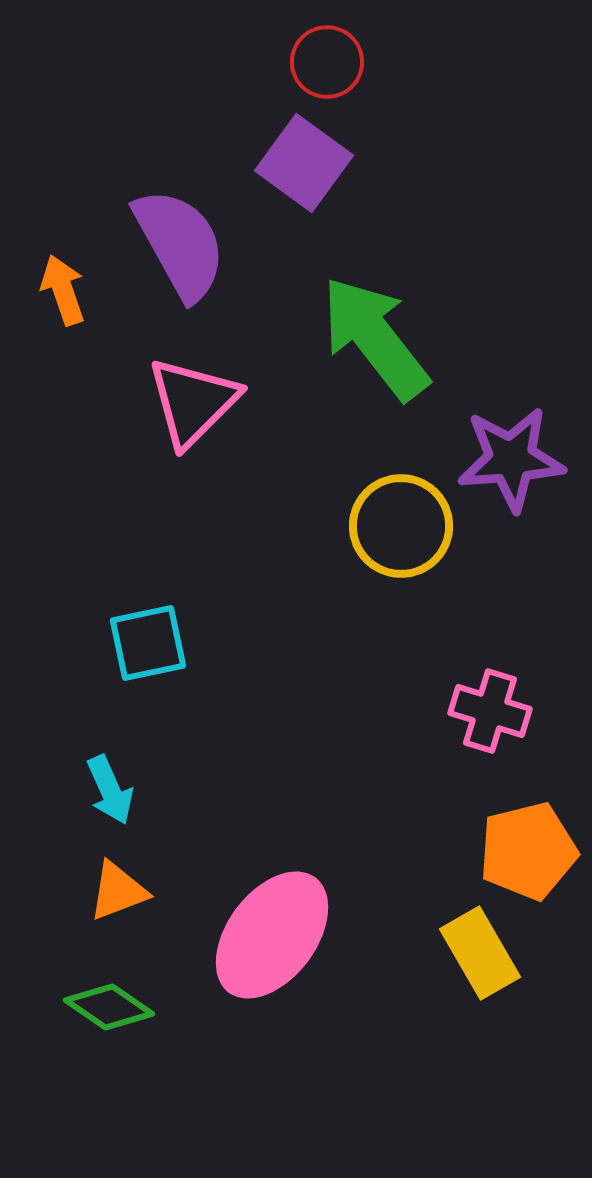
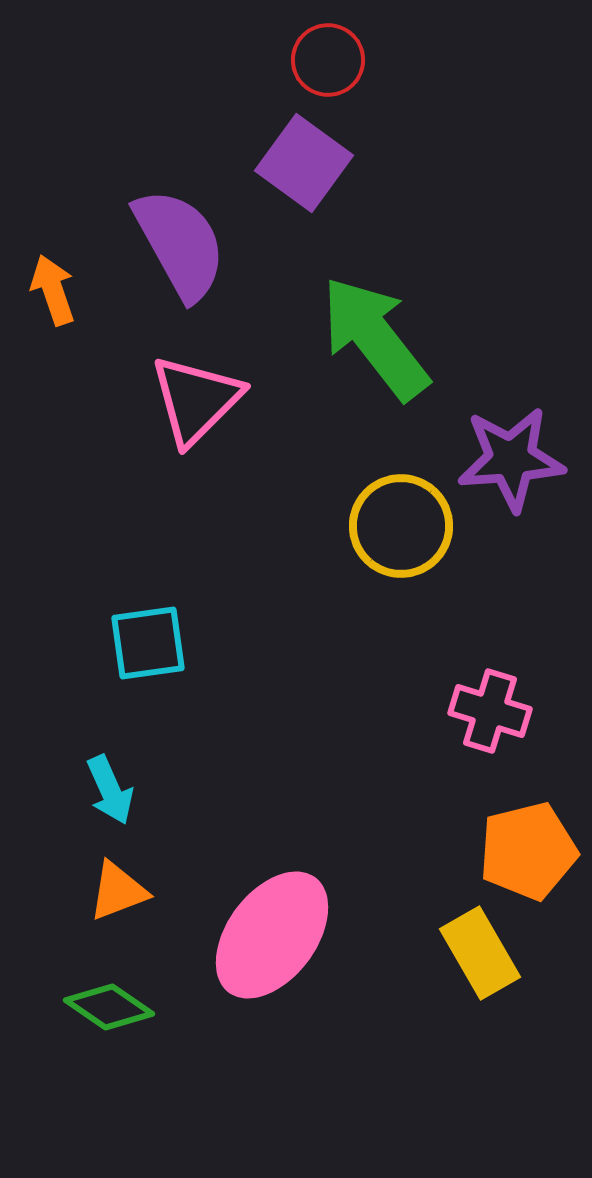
red circle: moved 1 px right, 2 px up
orange arrow: moved 10 px left
pink triangle: moved 3 px right, 2 px up
cyan square: rotated 4 degrees clockwise
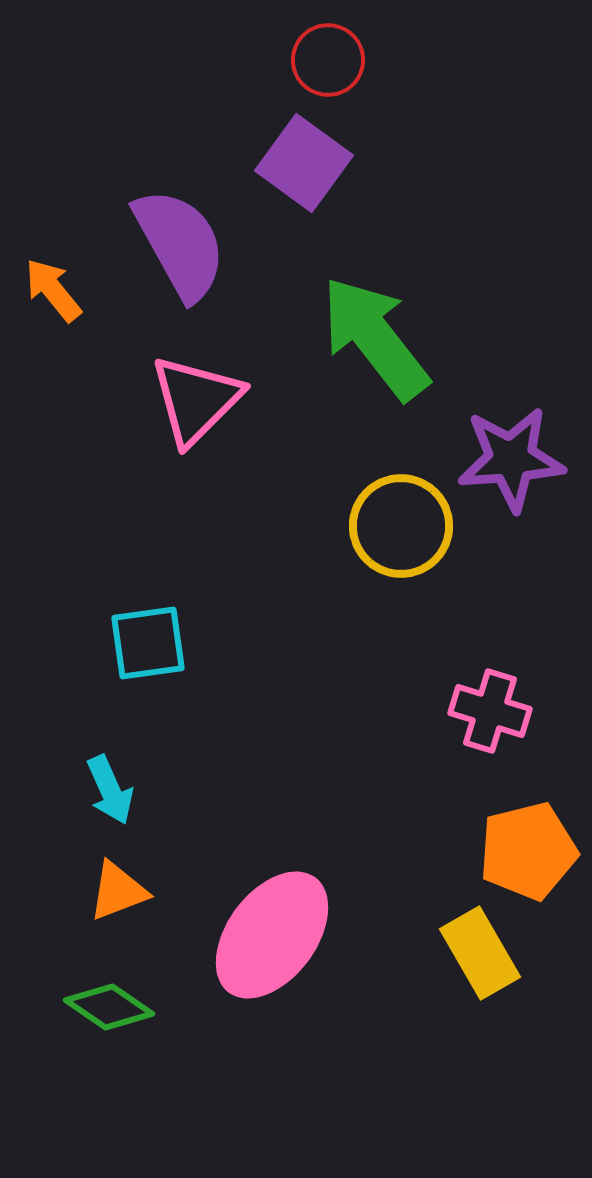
orange arrow: rotated 20 degrees counterclockwise
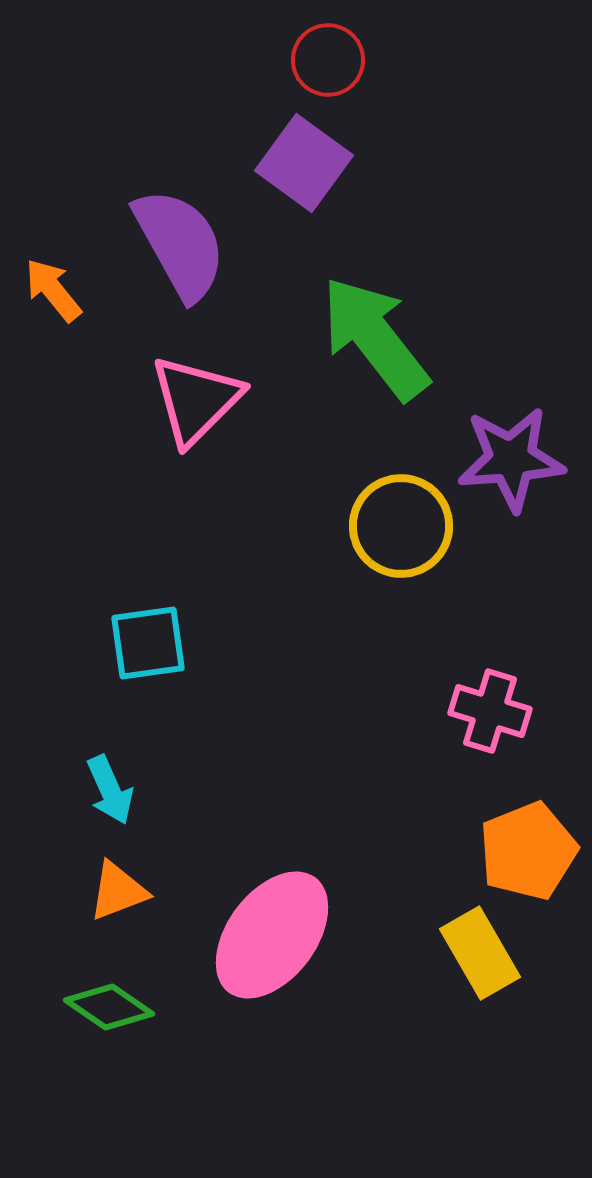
orange pentagon: rotated 8 degrees counterclockwise
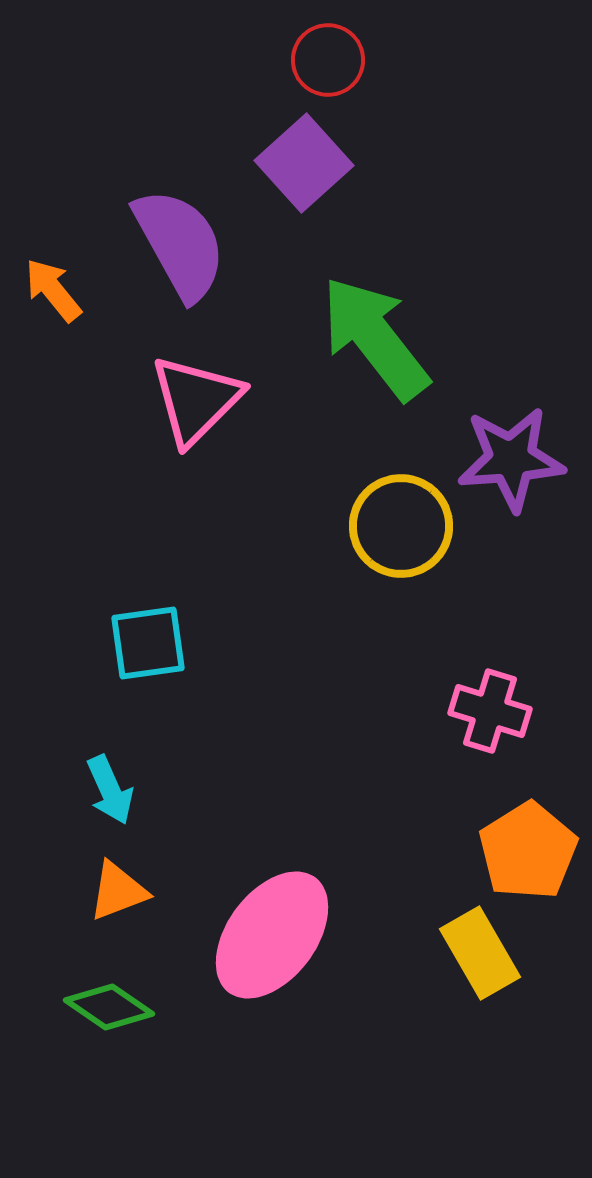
purple square: rotated 12 degrees clockwise
orange pentagon: rotated 10 degrees counterclockwise
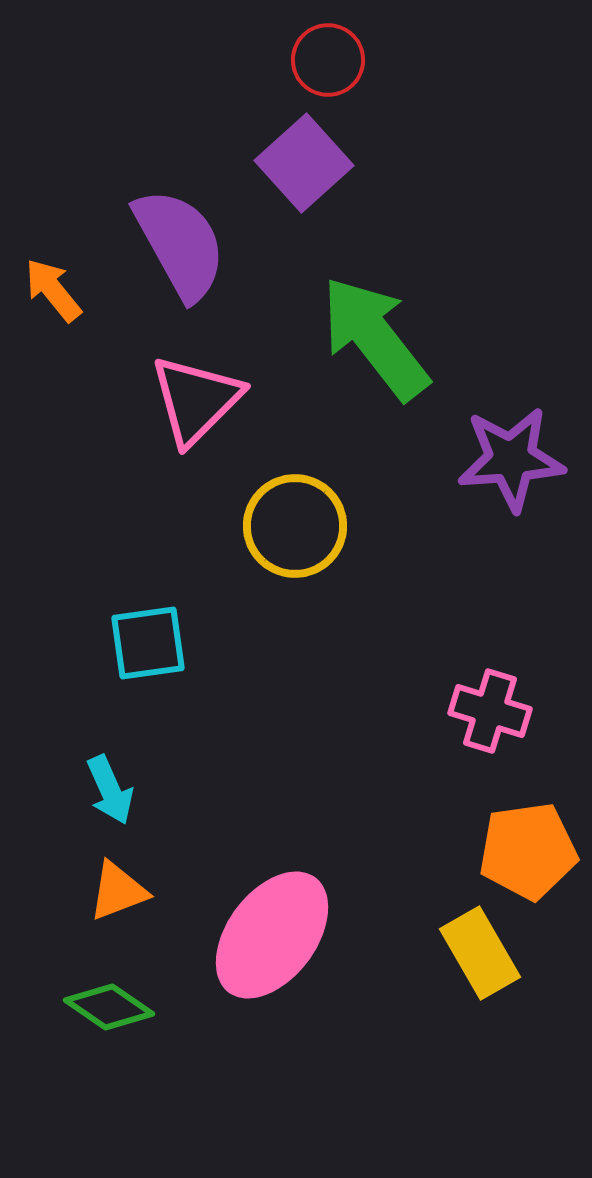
yellow circle: moved 106 px left
orange pentagon: rotated 24 degrees clockwise
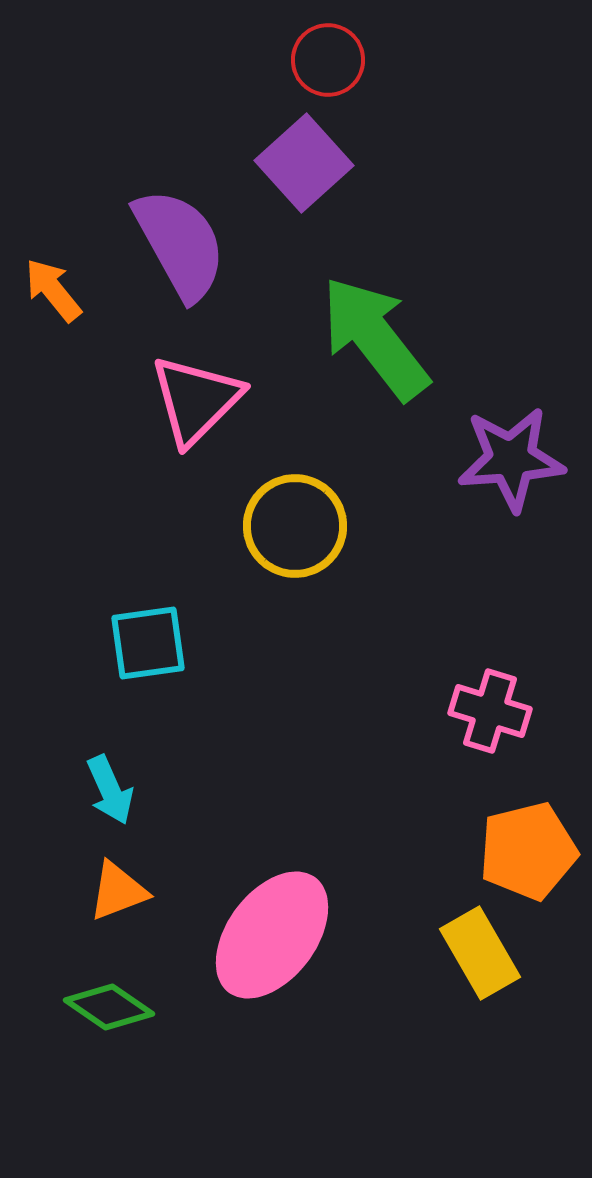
orange pentagon: rotated 6 degrees counterclockwise
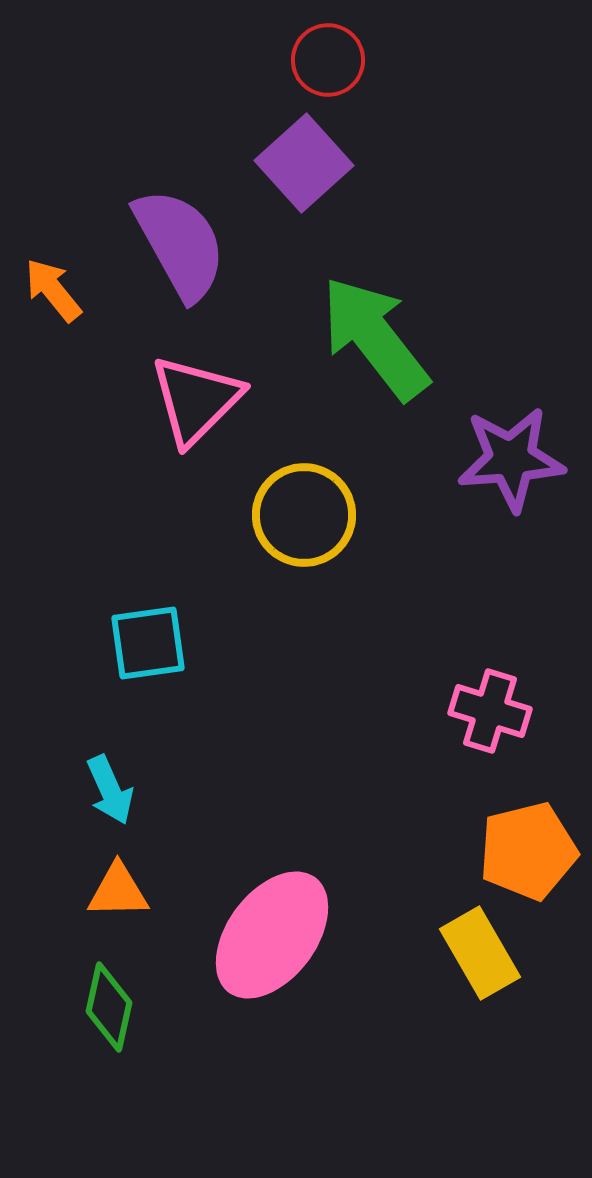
yellow circle: moved 9 px right, 11 px up
orange triangle: rotated 20 degrees clockwise
green diamond: rotated 68 degrees clockwise
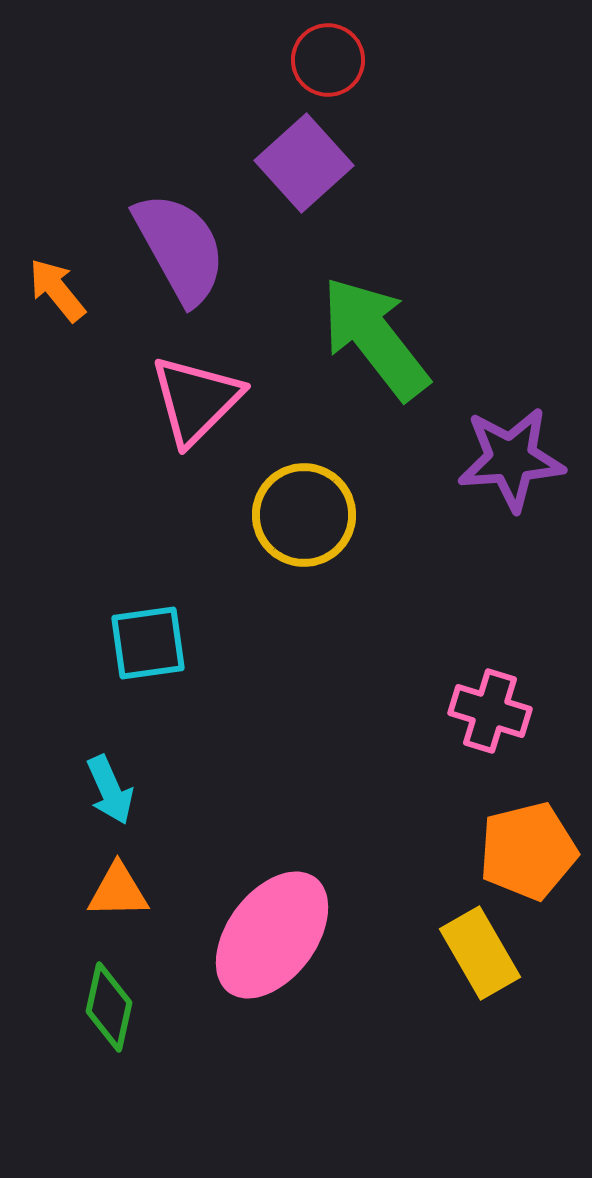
purple semicircle: moved 4 px down
orange arrow: moved 4 px right
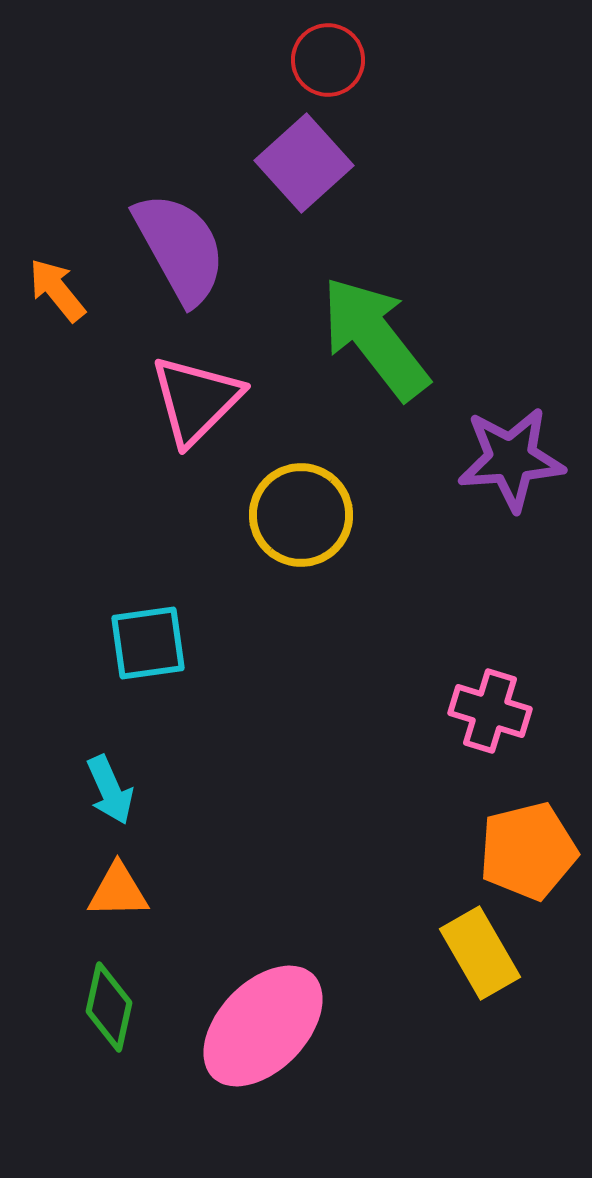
yellow circle: moved 3 px left
pink ellipse: moved 9 px left, 91 px down; rotated 7 degrees clockwise
